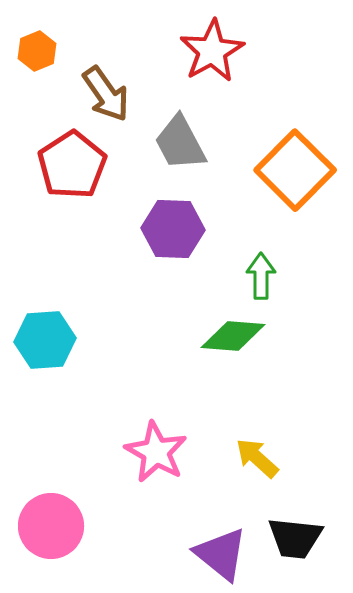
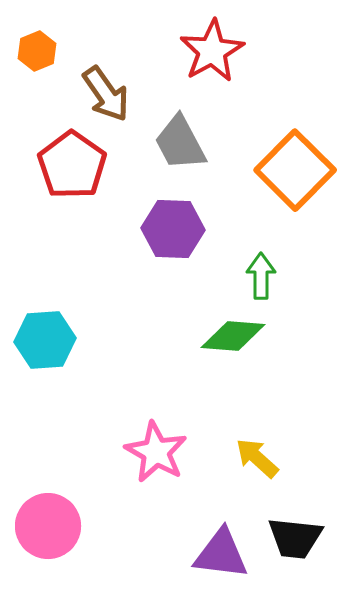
red pentagon: rotated 4 degrees counterclockwise
pink circle: moved 3 px left
purple triangle: rotated 32 degrees counterclockwise
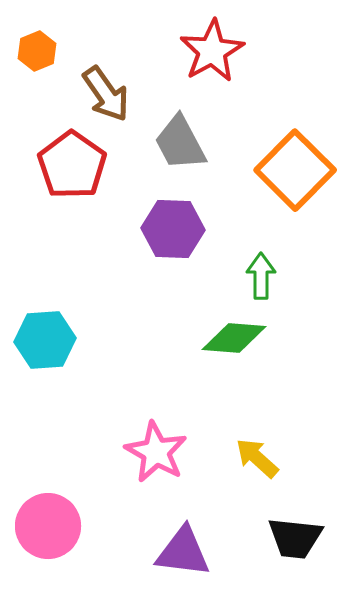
green diamond: moved 1 px right, 2 px down
purple triangle: moved 38 px left, 2 px up
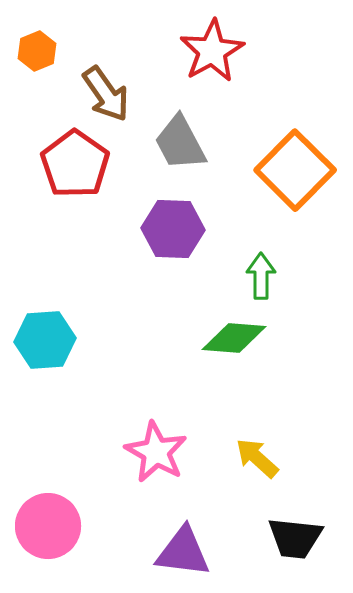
red pentagon: moved 3 px right, 1 px up
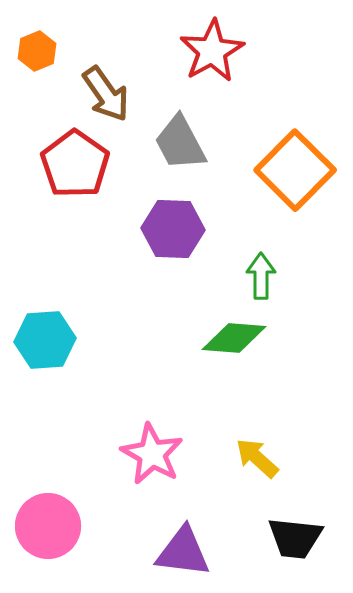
pink star: moved 4 px left, 2 px down
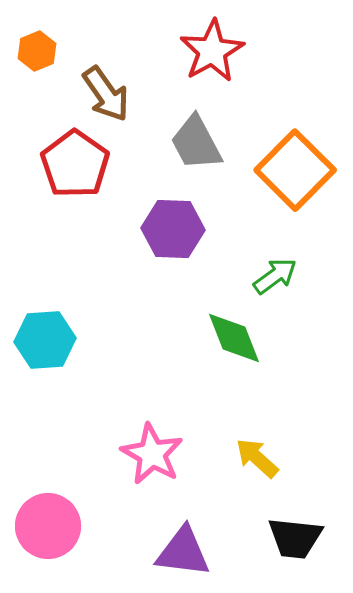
gray trapezoid: moved 16 px right
green arrow: moved 14 px right; rotated 54 degrees clockwise
green diamond: rotated 64 degrees clockwise
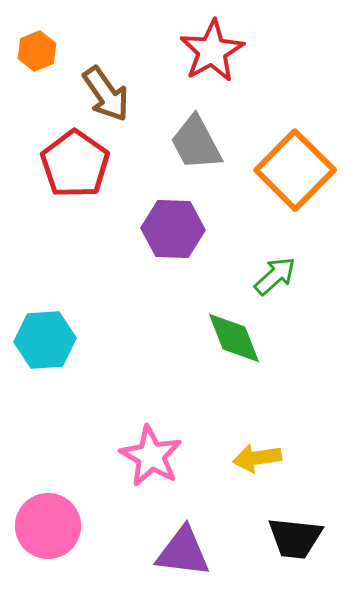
green arrow: rotated 6 degrees counterclockwise
pink star: moved 1 px left, 2 px down
yellow arrow: rotated 51 degrees counterclockwise
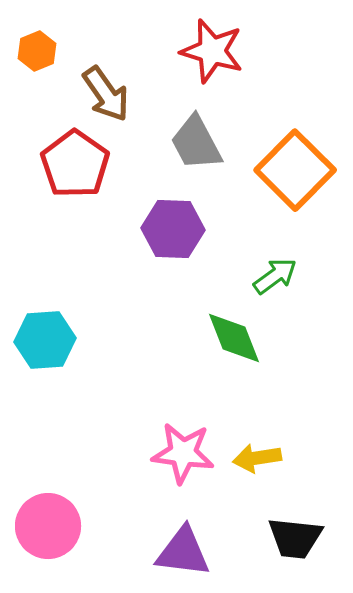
red star: rotated 26 degrees counterclockwise
green arrow: rotated 6 degrees clockwise
pink star: moved 32 px right, 3 px up; rotated 22 degrees counterclockwise
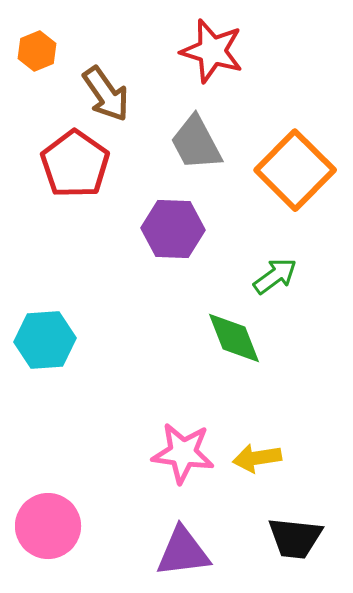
purple triangle: rotated 14 degrees counterclockwise
